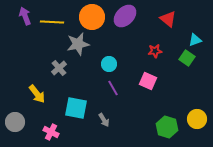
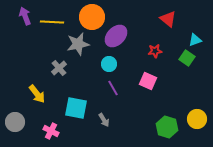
purple ellipse: moved 9 px left, 20 px down
pink cross: moved 1 px up
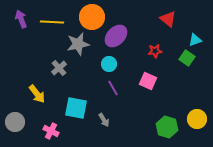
purple arrow: moved 4 px left, 3 px down
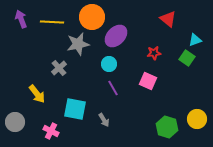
red star: moved 1 px left, 2 px down
cyan square: moved 1 px left, 1 px down
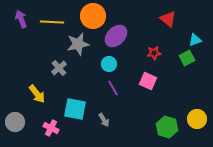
orange circle: moved 1 px right, 1 px up
green square: rotated 28 degrees clockwise
pink cross: moved 3 px up
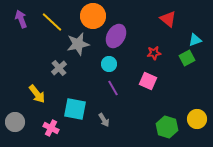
yellow line: rotated 40 degrees clockwise
purple ellipse: rotated 15 degrees counterclockwise
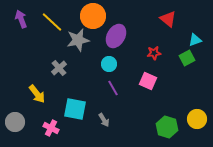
gray star: moved 4 px up
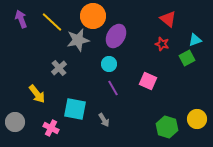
red star: moved 8 px right, 9 px up; rotated 24 degrees clockwise
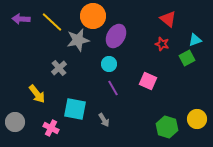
purple arrow: rotated 66 degrees counterclockwise
